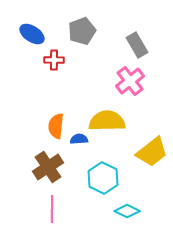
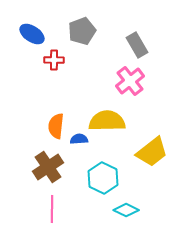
cyan diamond: moved 1 px left, 1 px up
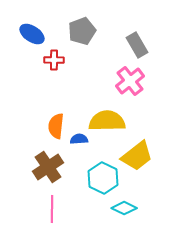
yellow trapezoid: moved 15 px left, 4 px down
cyan diamond: moved 2 px left, 2 px up
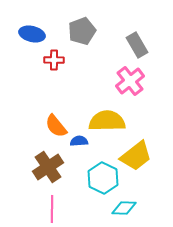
blue ellipse: rotated 20 degrees counterclockwise
orange semicircle: rotated 45 degrees counterclockwise
blue semicircle: moved 2 px down
yellow trapezoid: moved 1 px left
cyan diamond: rotated 25 degrees counterclockwise
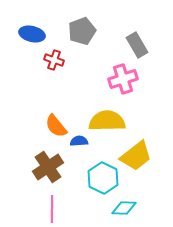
red cross: rotated 18 degrees clockwise
pink cross: moved 7 px left, 2 px up; rotated 20 degrees clockwise
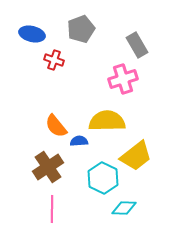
gray pentagon: moved 1 px left, 2 px up
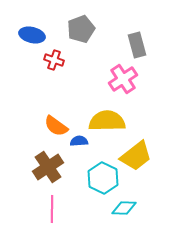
blue ellipse: moved 1 px down
gray rectangle: rotated 15 degrees clockwise
pink cross: rotated 16 degrees counterclockwise
orange semicircle: rotated 15 degrees counterclockwise
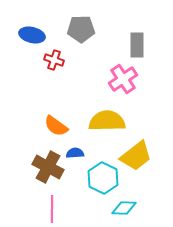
gray pentagon: rotated 20 degrees clockwise
gray rectangle: rotated 15 degrees clockwise
blue semicircle: moved 4 px left, 12 px down
brown cross: rotated 28 degrees counterclockwise
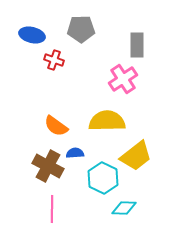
brown cross: moved 1 px up
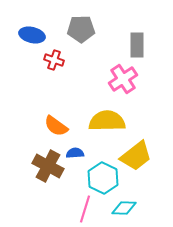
pink line: moved 33 px right; rotated 16 degrees clockwise
